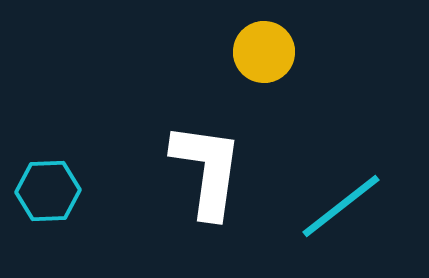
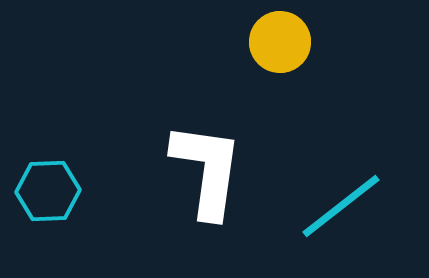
yellow circle: moved 16 px right, 10 px up
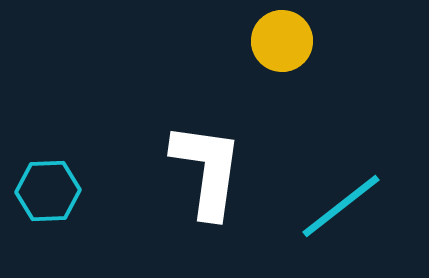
yellow circle: moved 2 px right, 1 px up
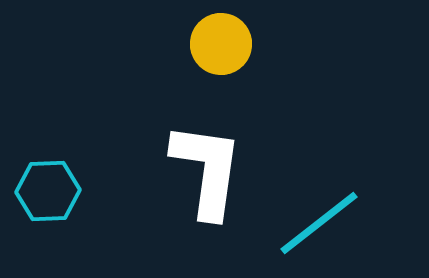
yellow circle: moved 61 px left, 3 px down
cyan line: moved 22 px left, 17 px down
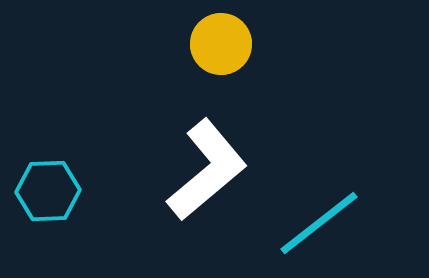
white L-shape: rotated 42 degrees clockwise
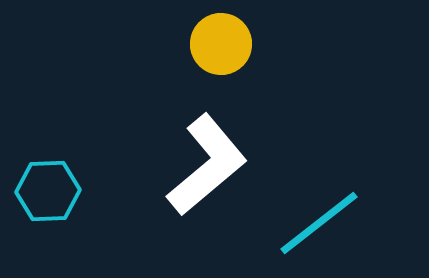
white L-shape: moved 5 px up
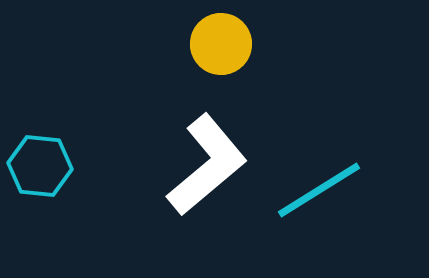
cyan hexagon: moved 8 px left, 25 px up; rotated 8 degrees clockwise
cyan line: moved 33 px up; rotated 6 degrees clockwise
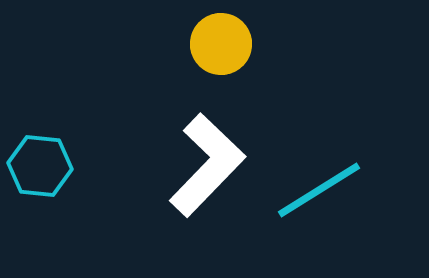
white L-shape: rotated 6 degrees counterclockwise
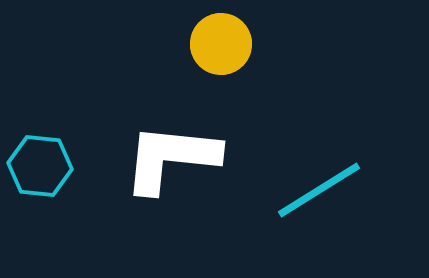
white L-shape: moved 36 px left, 7 px up; rotated 128 degrees counterclockwise
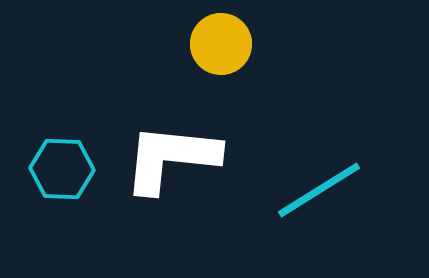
cyan hexagon: moved 22 px right, 3 px down; rotated 4 degrees counterclockwise
